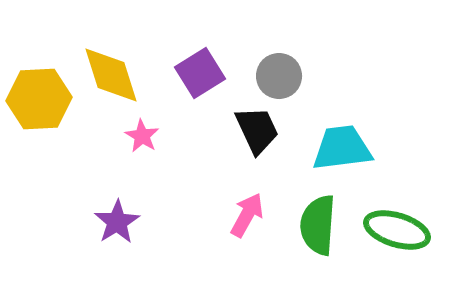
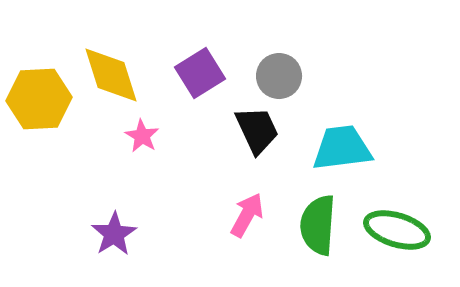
purple star: moved 3 px left, 12 px down
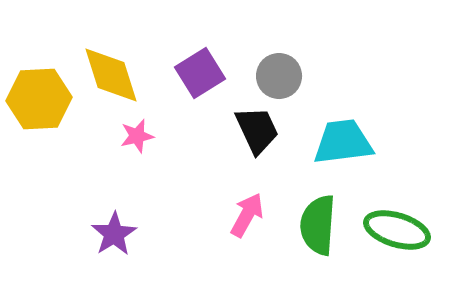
pink star: moved 5 px left; rotated 28 degrees clockwise
cyan trapezoid: moved 1 px right, 6 px up
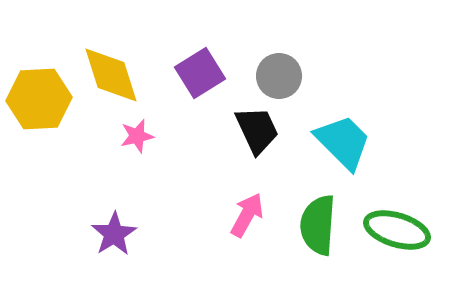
cyan trapezoid: rotated 52 degrees clockwise
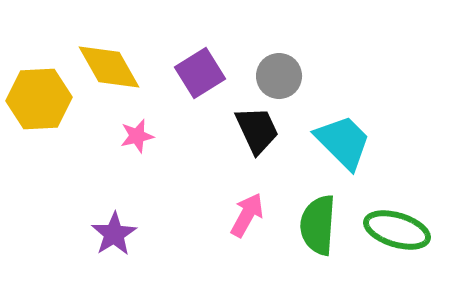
yellow diamond: moved 2 px left, 8 px up; rotated 12 degrees counterclockwise
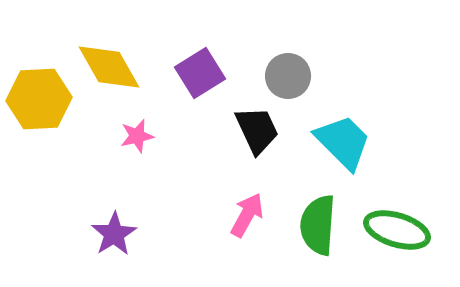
gray circle: moved 9 px right
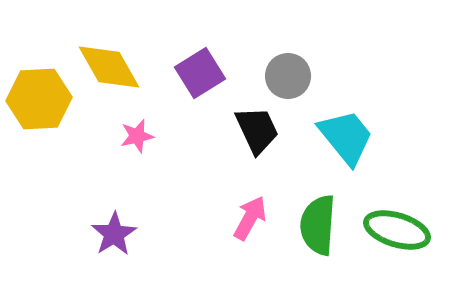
cyan trapezoid: moved 3 px right, 5 px up; rotated 6 degrees clockwise
pink arrow: moved 3 px right, 3 px down
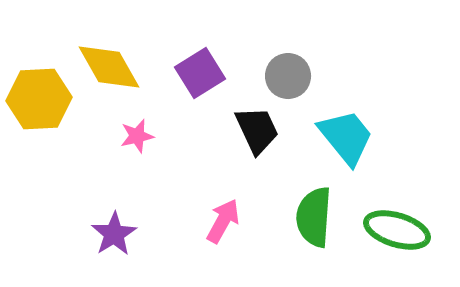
pink arrow: moved 27 px left, 3 px down
green semicircle: moved 4 px left, 8 px up
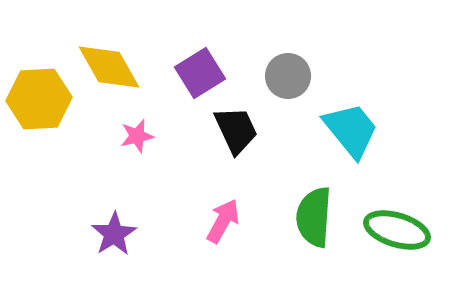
black trapezoid: moved 21 px left
cyan trapezoid: moved 5 px right, 7 px up
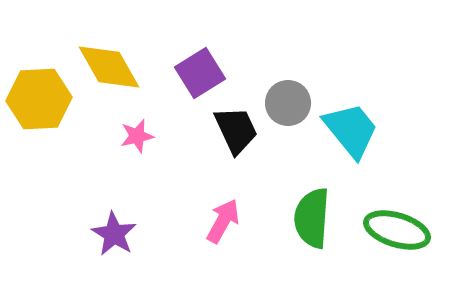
gray circle: moved 27 px down
green semicircle: moved 2 px left, 1 px down
purple star: rotated 9 degrees counterclockwise
